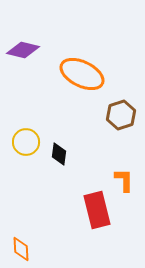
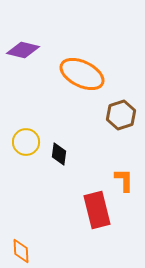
orange diamond: moved 2 px down
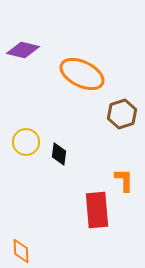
brown hexagon: moved 1 px right, 1 px up
red rectangle: rotated 9 degrees clockwise
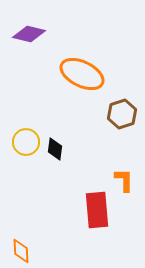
purple diamond: moved 6 px right, 16 px up
black diamond: moved 4 px left, 5 px up
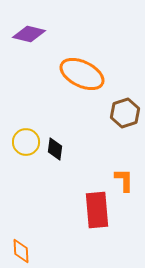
brown hexagon: moved 3 px right, 1 px up
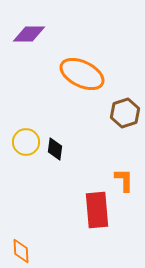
purple diamond: rotated 12 degrees counterclockwise
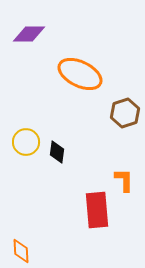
orange ellipse: moved 2 px left
black diamond: moved 2 px right, 3 px down
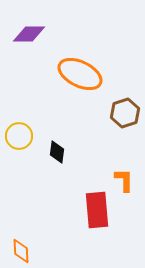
yellow circle: moved 7 px left, 6 px up
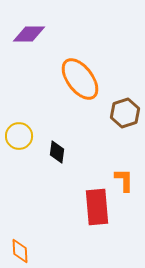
orange ellipse: moved 5 px down; rotated 27 degrees clockwise
red rectangle: moved 3 px up
orange diamond: moved 1 px left
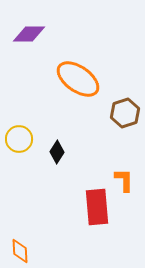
orange ellipse: moved 2 px left; rotated 18 degrees counterclockwise
yellow circle: moved 3 px down
black diamond: rotated 25 degrees clockwise
